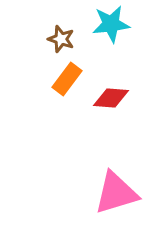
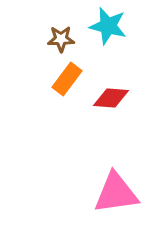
cyan star: moved 3 px left, 2 px down; rotated 21 degrees clockwise
brown star: rotated 20 degrees counterclockwise
pink triangle: rotated 9 degrees clockwise
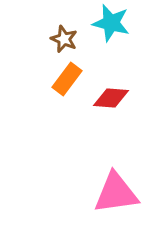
cyan star: moved 3 px right, 3 px up
brown star: moved 3 px right; rotated 24 degrees clockwise
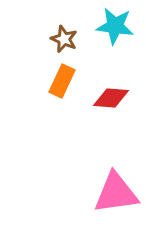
cyan star: moved 4 px right, 3 px down; rotated 6 degrees counterclockwise
orange rectangle: moved 5 px left, 2 px down; rotated 12 degrees counterclockwise
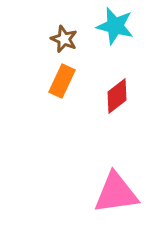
cyan star: rotated 6 degrees clockwise
red diamond: moved 6 px right, 2 px up; rotated 42 degrees counterclockwise
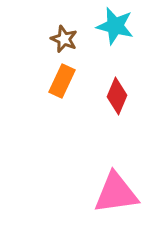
red diamond: rotated 30 degrees counterclockwise
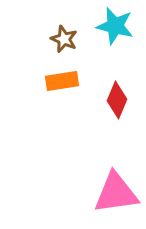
orange rectangle: rotated 56 degrees clockwise
red diamond: moved 4 px down
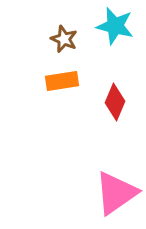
red diamond: moved 2 px left, 2 px down
pink triangle: rotated 27 degrees counterclockwise
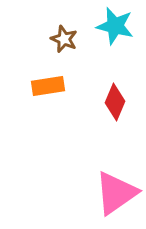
orange rectangle: moved 14 px left, 5 px down
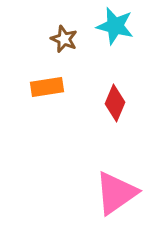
orange rectangle: moved 1 px left, 1 px down
red diamond: moved 1 px down
